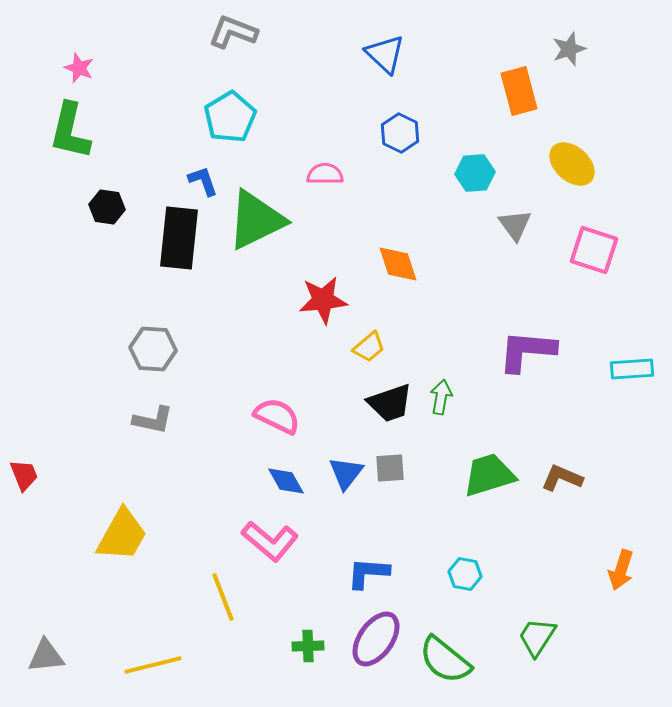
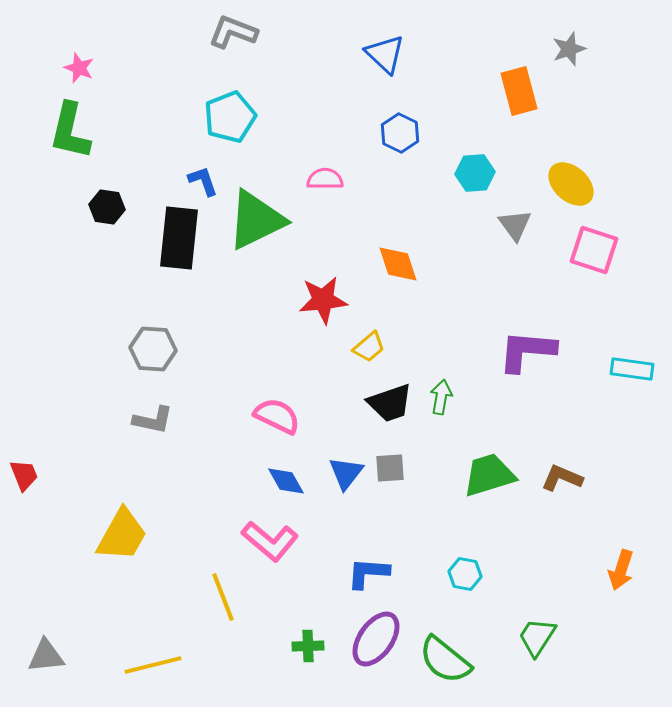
cyan pentagon at (230, 117): rotated 9 degrees clockwise
yellow ellipse at (572, 164): moved 1 px left, 20 px down
pink semicircle at (325, 174): moved 5 px down
cyan rectangle at (632, 369): rotated 12 degrees clockwise
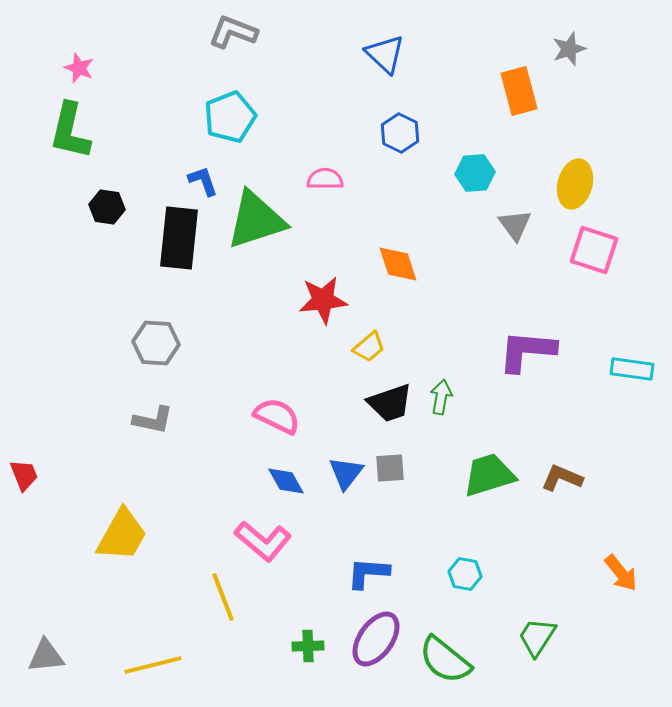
yellow ellipse at (571, 184): moved 4 px right; rotated 63 degrees clockwise
green triangle at (256, 220): rotated 8 degrees clockwise
gray hexagon at (153, 349): moved 3 px right, 6 px up
pink L-shape at (270, 541): moved 7 px left
orange arrow at (621, 570): moved 3 px down; rotated 57 degrees counterclockwise
